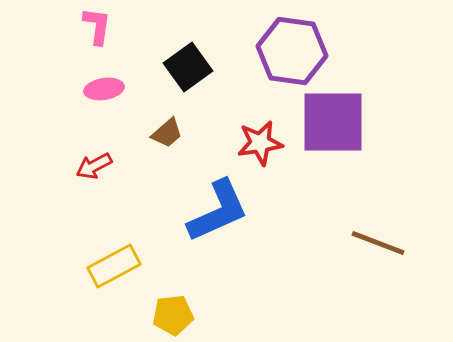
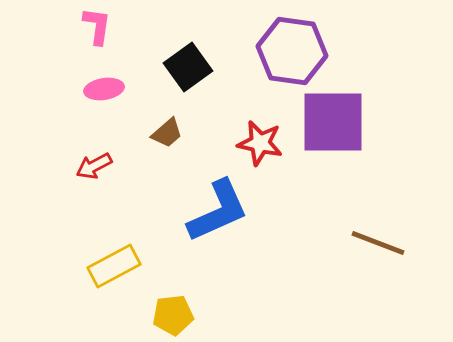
red star: rotated 21 degrees clockwise
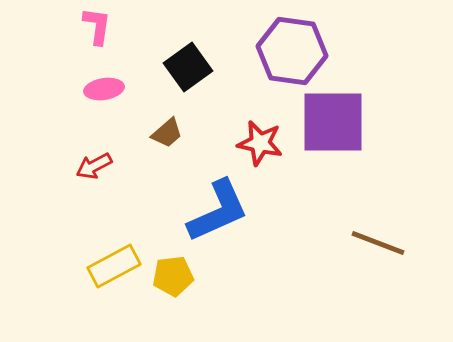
yellow pentagon: moved 39 px up
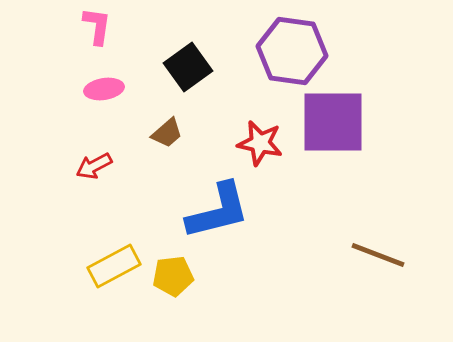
blue L-shape: rotated 10 degrees clockwise
brown line: moved 12 px down
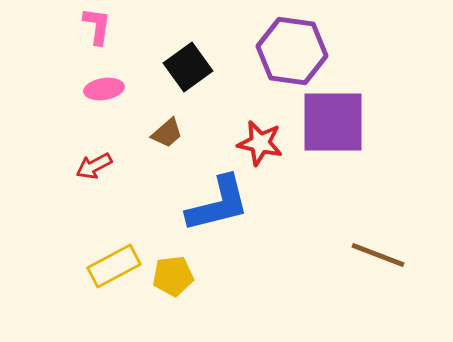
blue L-shape: moved 7 px up
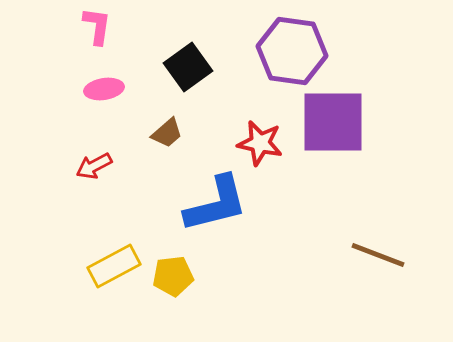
blue L-shape: moved 2 px left
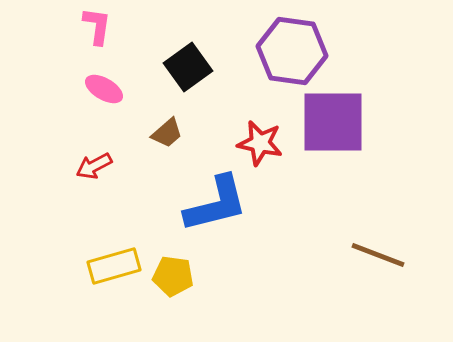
pink ellipse: rotated 39 degrees clockwise
yellow rectangle: rotated 12 degrees clockwise
yellow pentagon: rotated 15 degrees clockwise
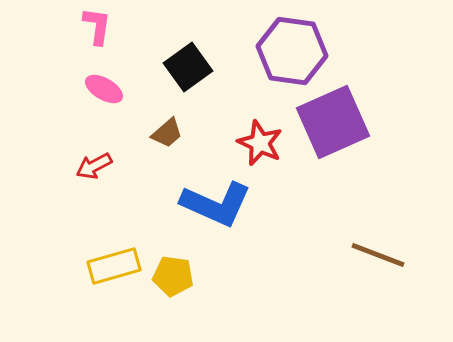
purple square: rotated 24 degrees counterclockwise
red star: rotated 12 degrees clockwise
blue L-shape: rotated 38 degrees clockwise
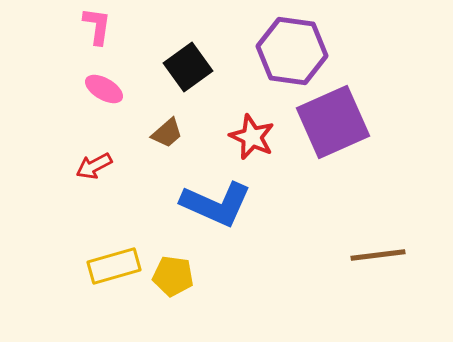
red star: moved 8 px left, 6 px up
brown line: rotated 28 degrees counterclockwise
